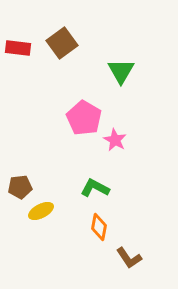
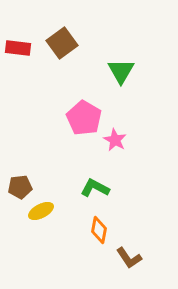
orange diamond: moved 3 px down
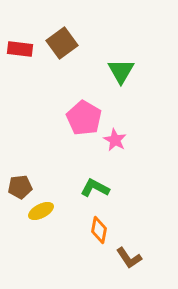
red rectangle: moved 2 px right, 1 px down
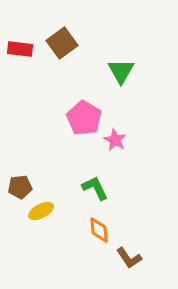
green L-shape: rotated 36 degrees clockwise
orange diamond: rotated 16 degrees counterclockwise
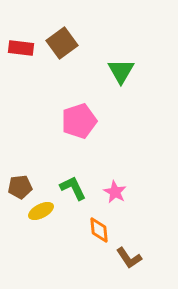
red rectangle: moved 1 px right, 1 px up
pink pentagon: moved 5 px left, 3 px down; rotated 24 degrees clockwise
pink star: moved 52 px down
green L-shape: moved 22 px left
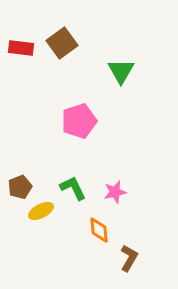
brown pentagon: rotated 15 degrees counterclockwise
pink star: rotated 30 degrees clockwise
brown L-shape: rotated 116 degrees counterclockwise
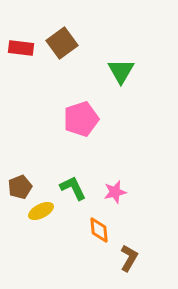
pink pentagon: moved 2 px right, 2 px up
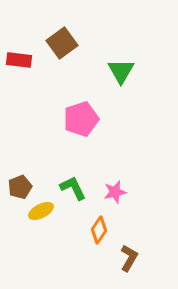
red rectangle: moved 2 px left, 12 px down
orange diamond: rotated 40 degrees clockwise
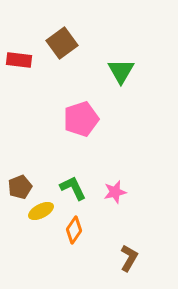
orange diamond: moved 25 px left
